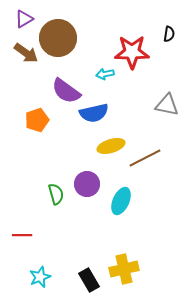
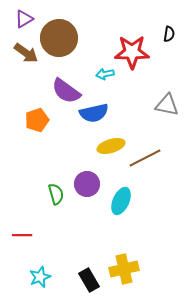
brown circle: moved 1 px right
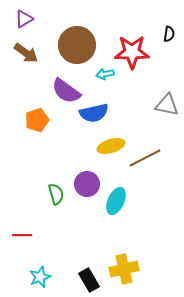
brown circle: moved 18 px right, 7 px down
cyan ellipse: moved 5 px left
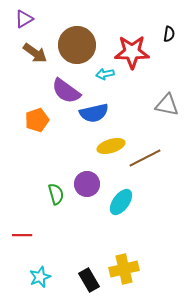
brown arrow: moved 9 px right
cyan ellipse: moved 5 px right, 1 px down; rotated 12 degrees clockwise
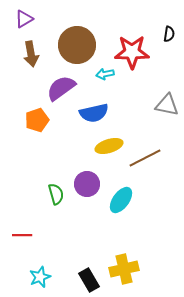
brown arrow: moved 4 px left, 1 px down; rotated 45 degrees clockwise
purple semicircle: moved 5 px left, 3 px up; rotated 108 degrees clockwise
yellow ellipse: moved 2 px left
cyan ellipse: moved 2 px up
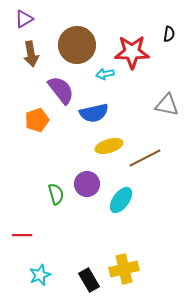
purple semicircle: moved 2 px down; rotated 88 degrees clockwise
cyan star: moved 2 px up
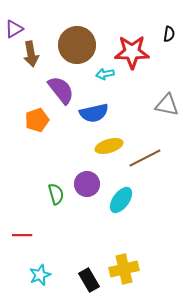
purple triangle: moved 10 px left, 10 px down
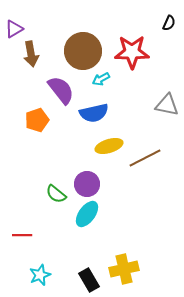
black semicircle: moved 11 px up; rotated 14 degrees clockwise
brown circle: moved 6 px right, 6 px down
cyan arrow: moved 4 px left, 5 px down; rotated 18 degrees counterclockwise
green semicircle: rotated 145 degrees clockwise
cyan ellipse: moved 34 px left, 14 px down
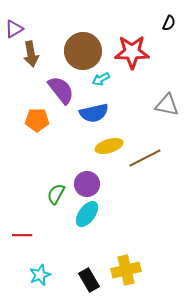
orange pentagon: rotated 20 degrees clockwise
green semicircle: rotated 80 degrees clockwise
yellow cross: moved 2 px right, 1 px down
